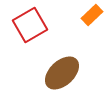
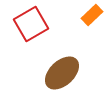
red square: moved 1 px right, 1 px up
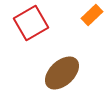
red square: moved 1 px up
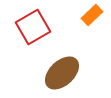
red square: moved 2 px right, 4 px down
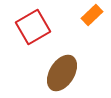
brown ellipse: rotated 15 degrees counterclockwise
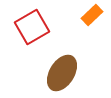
red square: moved 1 px left
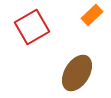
brown ellipse: moved 15 px right
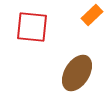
red square: rotated 36 degrees clockwise
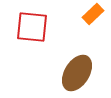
orange rectangle: moved 1 px right, 1 px up
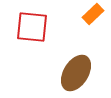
brown ellipse: moved 1 px left
